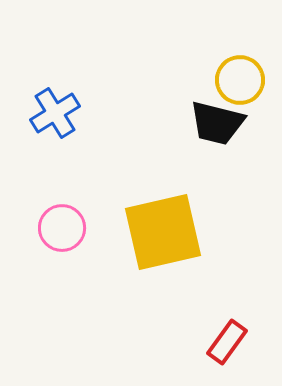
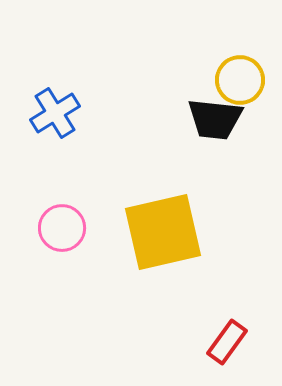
black trapezoid: moved 2 px left, 4 px up; rotated 8 degrees counterclockwise
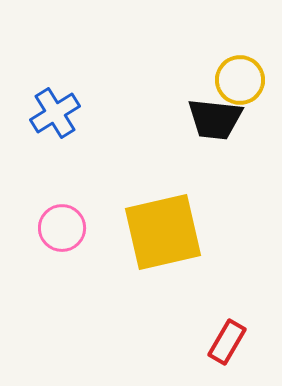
red rectangle: rotated 6 degrees counterclockwise
